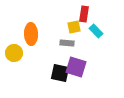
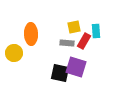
red rectangle: moved 27 px down; rotated 21 degrees clockwise
cyan rectangle: rotated 40 degrees clockwise
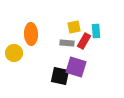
black square: moved 3 px down
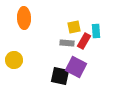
orange ellipse: moved 7 px left, 16 px up
yellow circle: moved 7 px down
purple square: rotated 10 degrees clockwise
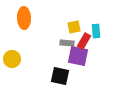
yellow circle: moved 2 px left, 1 px up
purple square: moved 2 px right, 11 px up; rotated 15 degrees counterclockwise
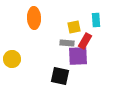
orange ellipse: moved 10 px right
cyan rectangle: moved 11 px up
red rectangle: moved 1 px right
purple square: rotated 15 degrees counterclockwise
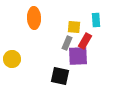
yellow square: rotated 16 degrees clockwise
gray rectangle: rotated 72 degrees counterclockwise
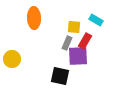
cyan rectangle: rotated 56 degrees counterclockwise
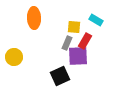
yellow circle: moved 2 px right, 2 px up
black square: rotated 36 degrees counterclockwise
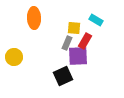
yellow square: moved 1 px down
black square: moved 3 px right
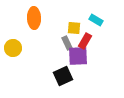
gray rectangle: rotated 48 degrees counterclockwise
yellow circle: moved 1 px left, 9 px up
